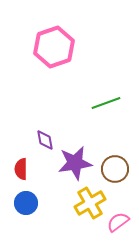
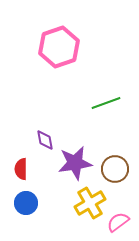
pink hexagon: moved 5 px right
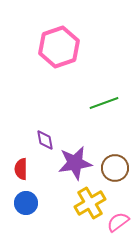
green line: moved 2 px left
brown circle: moved 1 px up
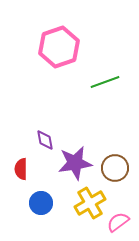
green line: moved 1 px right, 21 px up
blue circle: moved 15 px right
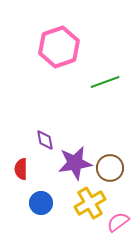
brown circle: moved 5 px left
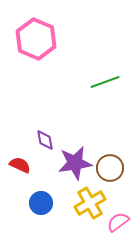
pink hexagon: moved 23 px left, 8 px up; rotated 18 degrees counterclockwise
red semicircle: moved 1 px left, 4 px up; rotated 115 degrees clockwise
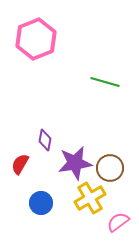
pink hexagon: rotated 15 degrees clockwise
green line: rotated 36 degrees clockwise
purple diamond: rotated 20 degrees clockwise
red semicircle: moved 1 px up; rotated 85 degrees counterclockwise
yellow cross: moved 5 px up
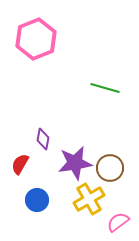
green line: moved 6 px down
purple diamond: moved 2 px left, 1 px up
yellow cross: moved 1 px left, 1 px down
blue circle: moved 4 px left, 3 px up
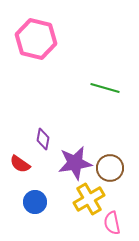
pink hexagon: rotated 24 degrees counterclockwise
red semicircle: rotated 85 degrees counterclockwise
blue circle: moved 2 px left, 2 px down
pink semicircle: moved 6 px left, 1 px down; rotated 65 degrees counterclockwise
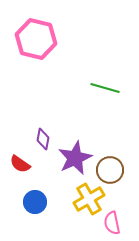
purple star: moved 5 px up; rotated 16 degrees counterclockwise
brown circle: moved 2 px down
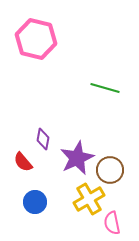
purple star: moved 2 px right
red semicircle: moved 3 px right, 2 px up; rotated 15 degrees clockwise
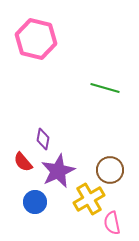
purple star: moved 19 px left, 13 px down
